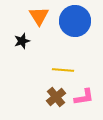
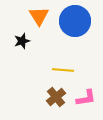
pink L-shape: moved 2 px right, 1 px down
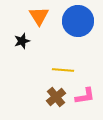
blue circle: moved 3 px right
pink L-shape: moved 1 px left, 2 px up
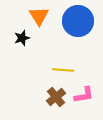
black star: moved 3 px up
pink L-shape: moved 1 px left, 1 px up
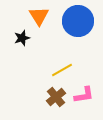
yellow line: moved 1 px left; rotated 35 degrees counterclockwise
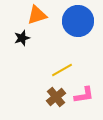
orange triangle: moved 2 px left, 1 px up; rotated 45 degrees clockwise
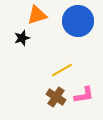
brown cross: rotated 18 degrees counterclockwise
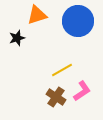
black star: moved 5 px left
pink L-shape: moved 2 px left, 4 px up; rotated 25 degrees counterclockwise
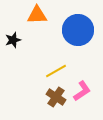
orange triangle: rotated 15 degrees clockwise
blue circle: moved 9 px down
black star: moved 4 px left, 2 px down
yellow line: moved 6 px left, 1 px down
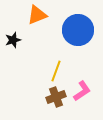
orange triangle: rotated 20 degrees counterclockwise
yellow line: rotated 40 degrees counterclockwise
brown cross: rotated 36 degrees clockwise
